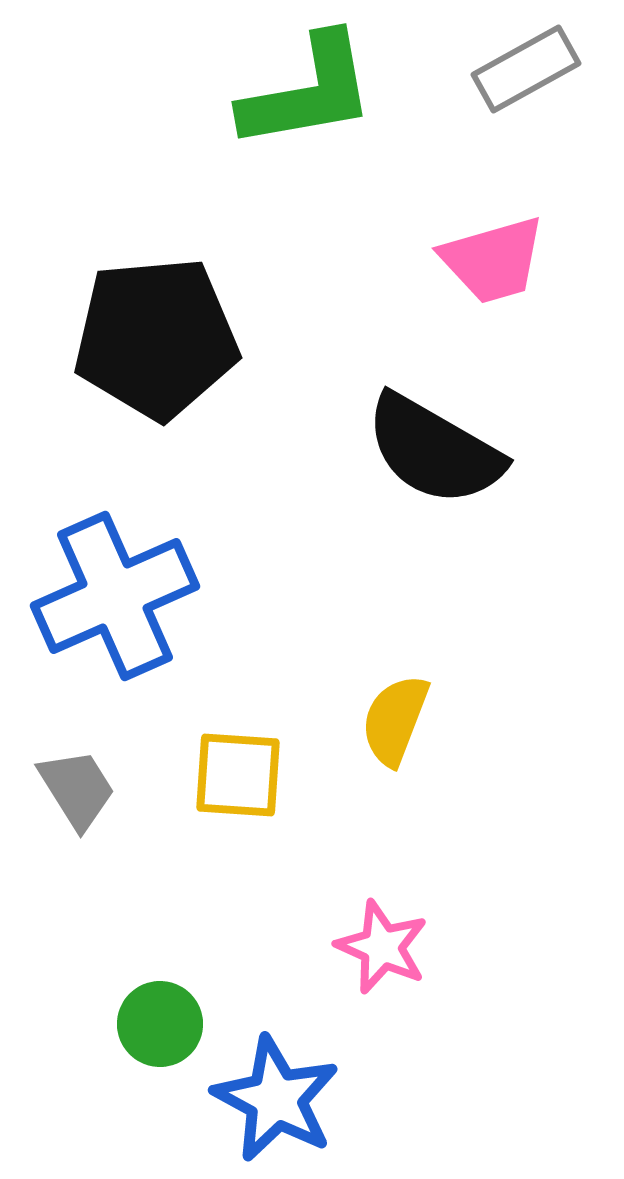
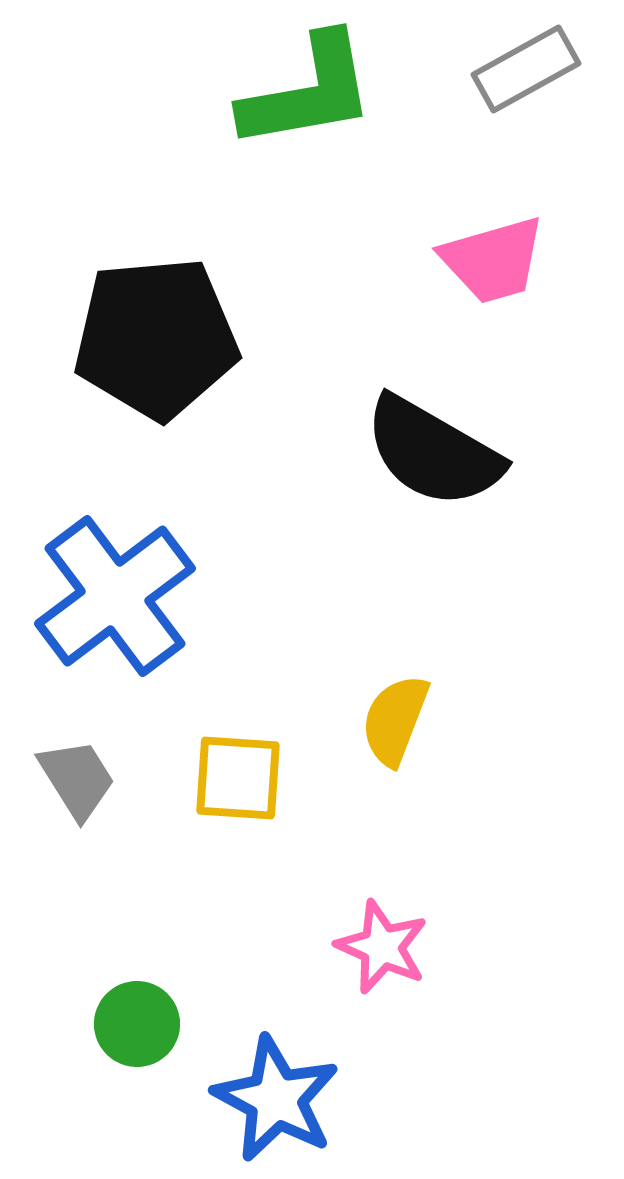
black semicircle: moved 1 px left, 2 px down
blue cross: rotated 13 degrees counterclockwise
yellow square: moved 3 px down
gray trapezoid: moved 10 px up
green circle: moved 23 px left
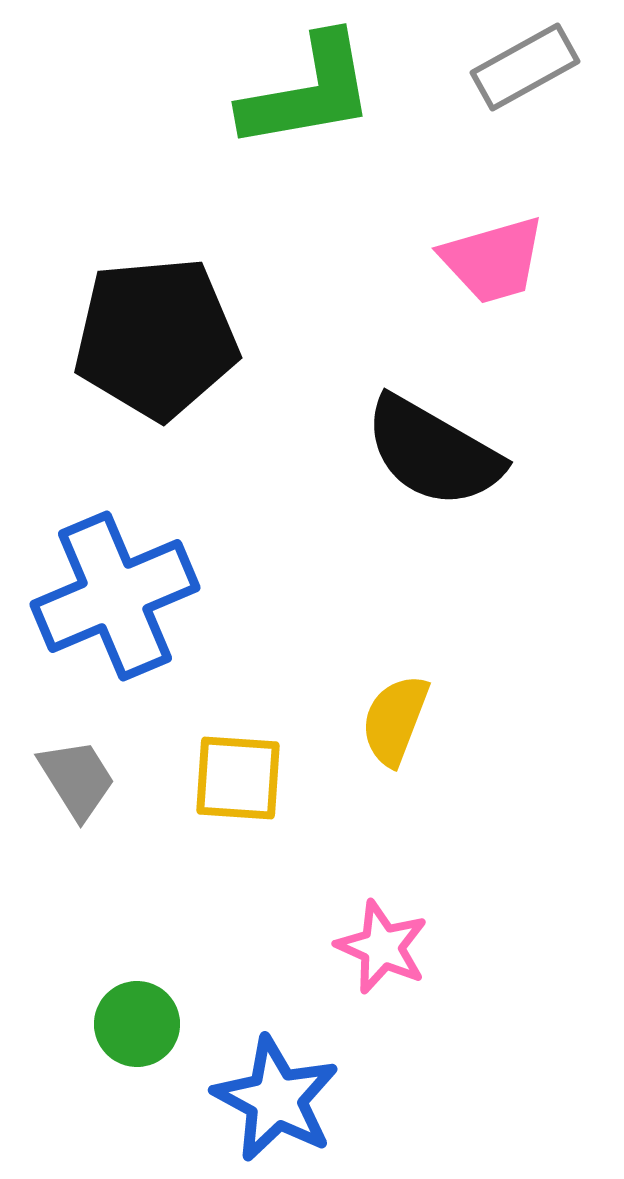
gray rectangle: moved 1 px left, 2 px up
blue cross: rotated 14 degrees clockwise
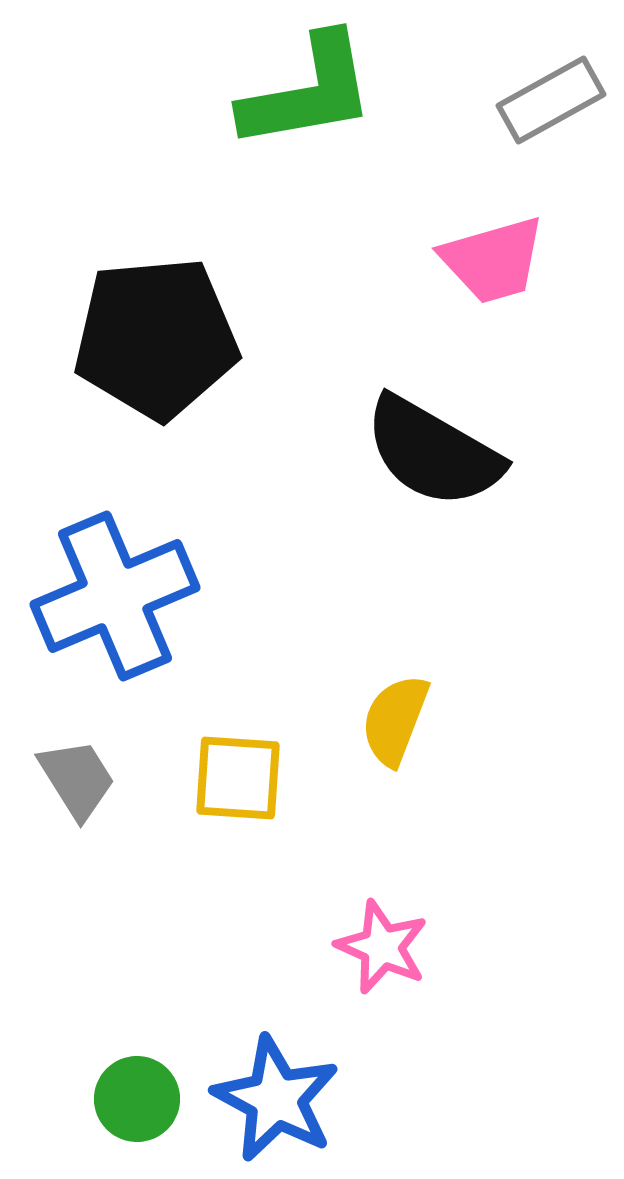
gray rectangle: moved 26 px right, 33 px down
green circle: moved 75 px down
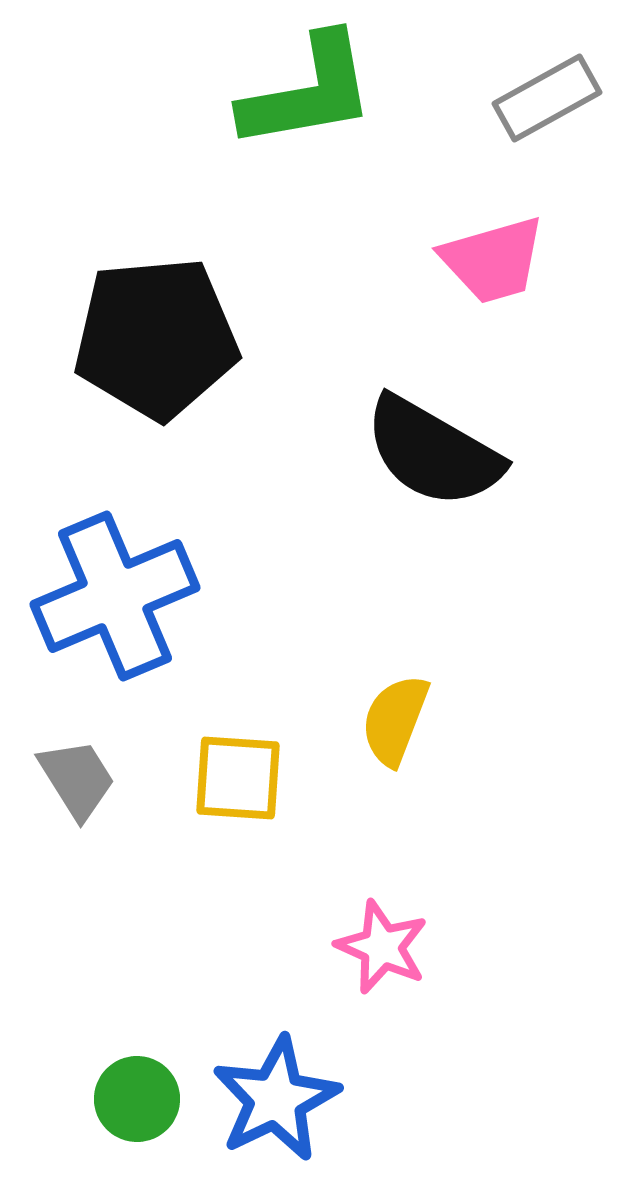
gray rectangle: moved 4 px left, 2 px up
blue star: rotated 18 degrees clockwise
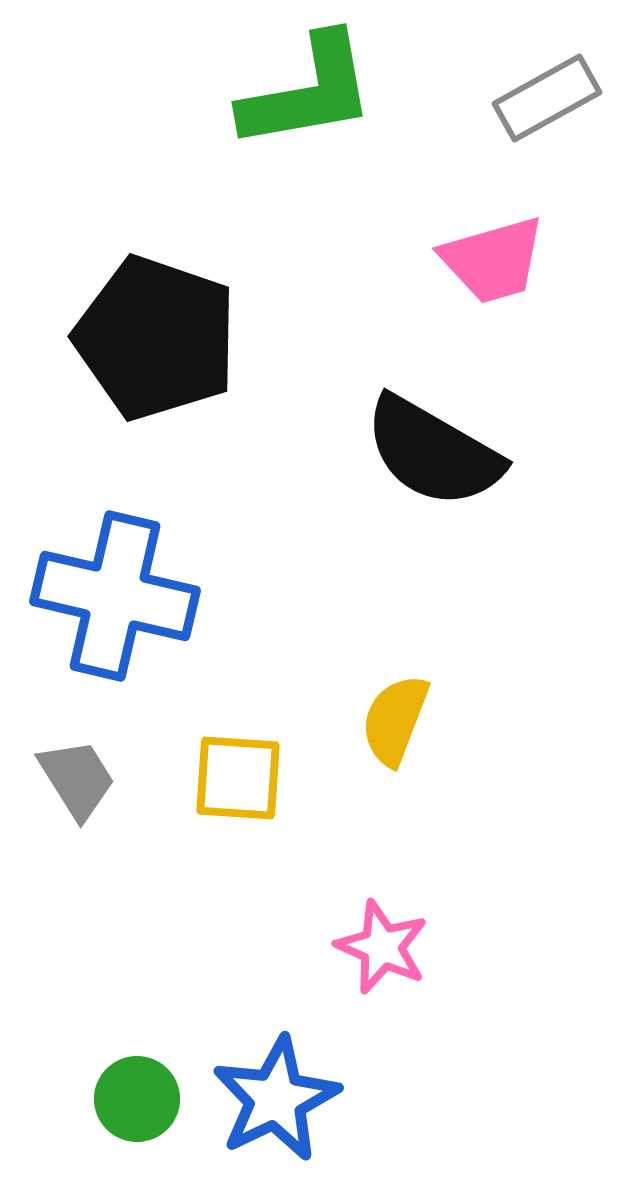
black pentagon: rotated 24 degrees clockwise
blue cross: rotated 36 degrees clockwise
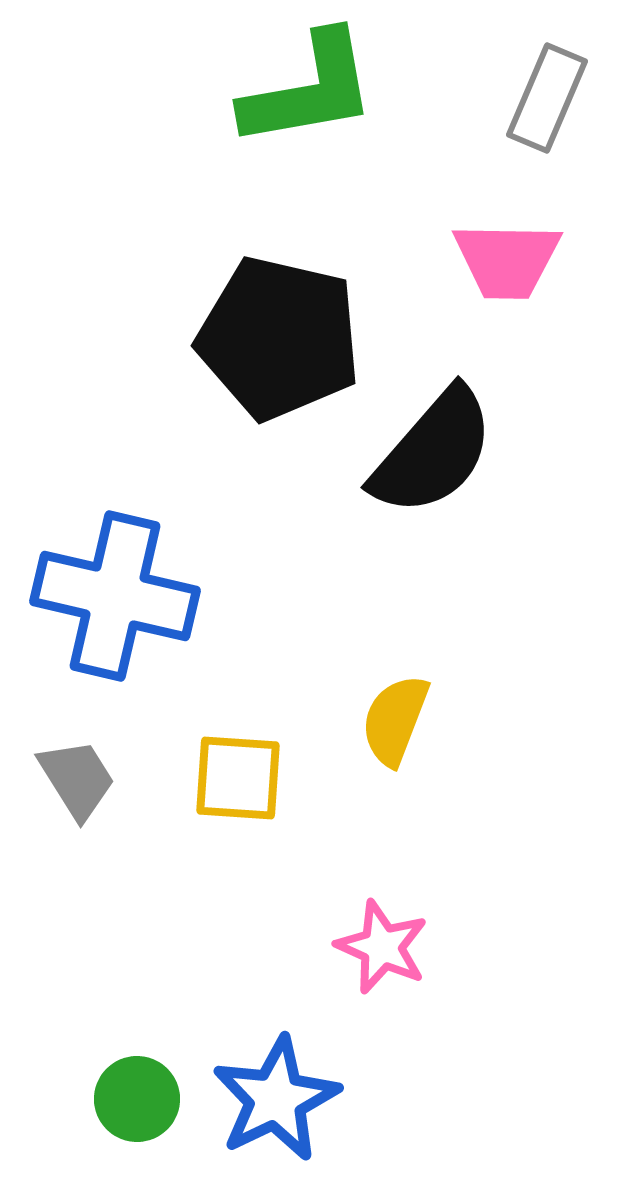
green L-shape: moved 1 px right, 2 px up
gray rectangle: rotated 38 degrees counterclockwise
pink trapezoid: moved 14 px right; rotated 17 degrees clockwise
black pentagon: moved 123 px right; rotated 6 degrees counterclockwise
black semicircle: rotated 79 degrees counterclockwise
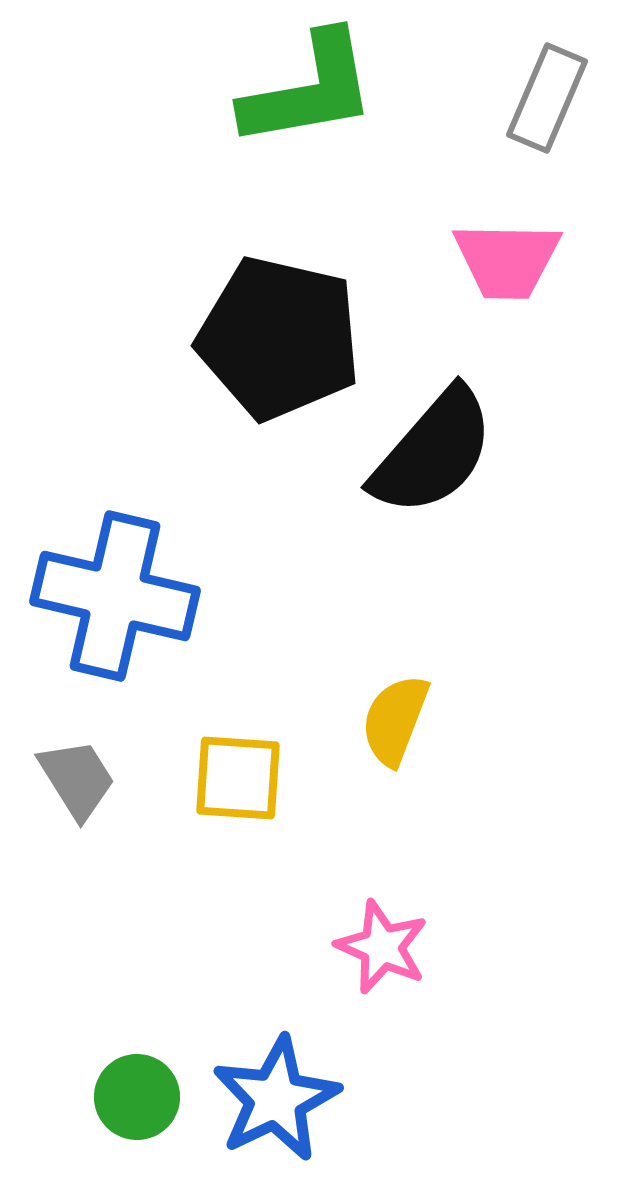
green circle: moved 2 px up
